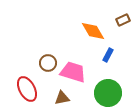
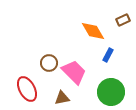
brown circle: moved 1 px right
pink trapezoid: moved 1 px right; rotated 28 degrees clockwise
green circle: moved 3 px right, 1 px up
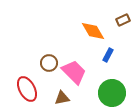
green circle: moved 1 px right, 1 px down
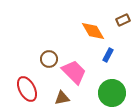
brown circle: moved 4 px up
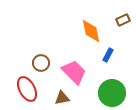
orange diamond: moved 2 px left; rotated 20 degrees clockwise
brown circle: moved 8 px left, 4 px down
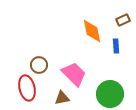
orange diamond: moved 1 px right
blue rectangle: moved 8 px right, 9 px up; rotated 32 degrees counterclockwise
brown circle: moved 2 px left, 2 px down
pink trapezoid: moved 2 px down
red ellipse: moved 1 px up; rotated 15 degrees clockwise
green circle: moved 2 px left, 1 px down
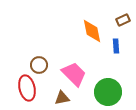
green circle: moved 2 px left, 2 px up
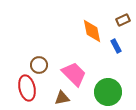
blue rectangle: rotated 24 degrees counterclockwise
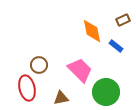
blue rectangle: rotated 24 degrees counterclockwise
pink trapezoid: moved 6 px right, 4 px up
green circle: moved 2 px left
brown triangle: moved 1 px left
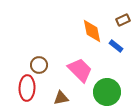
red ellipse: rotated 15 degrees clockwise
green circle: moved 1 px right
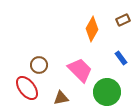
orange diamond: moved 2 px up; rotated 40 degrees clockwise
blue rectangle: moved 5 px right, 12 px down; rotated 16 degrees clockwise
red ellipse: rotated 40 degrees counterclockwise
